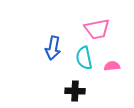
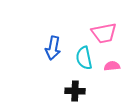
pink trapezoid: moved 7 px right, 4 px down
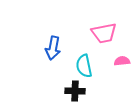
cyan semicircle: moved 8 px down
pink semicircle: moved 10 px right, 5 px up
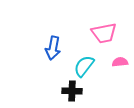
pink semicircle: moved 2 px left, 1 px down
cyan semicircle: rotated 50 degrees clockwise
black cross: moved 3 px left
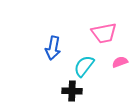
pink semicircle: rotated 14 degrees counterclockwise
